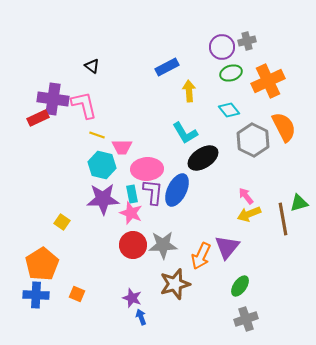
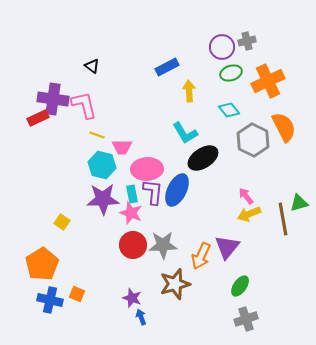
blue cross at (36, 295): moved 14 px right, 5 px down; rotated 10 degrees clockwise
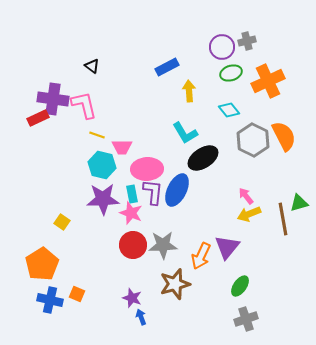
orange semicircle at (284, 127): moved 9 px down
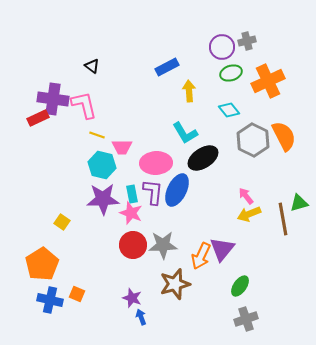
pink ellipse at (147, 169): moved 9 px right, 6 px up
purple triangle at (227, 247): moved 5 px left, 2 px down
